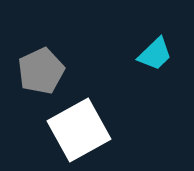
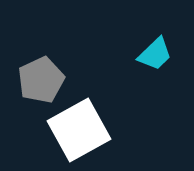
gray pentagon: moved 9 px down
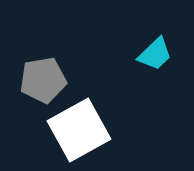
gray pentagon: moved 2 px right; rotated 15 degrees clockwise
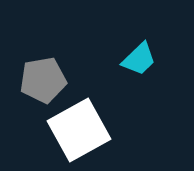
cyan trapezoid: moved 16 px left, 5 px down
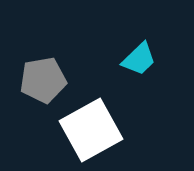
white square: moved 12 px right
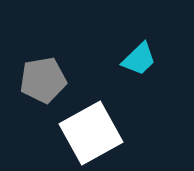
white square: moved 3 px down
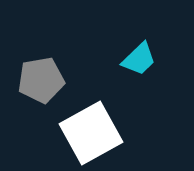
gray pentagon: moved 2 px left
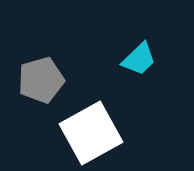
gray pentagon: rotated 6 degrees counterclockwise
